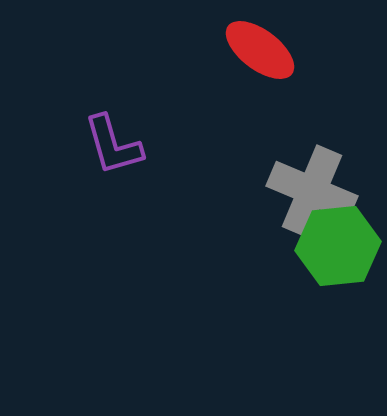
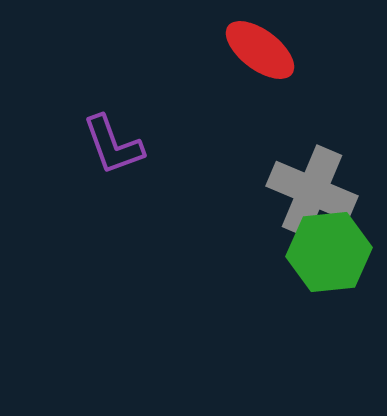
purple L-shape: rotated 4 degrees counterclockwise
green hexagon: moved 9 px left, 6 px down
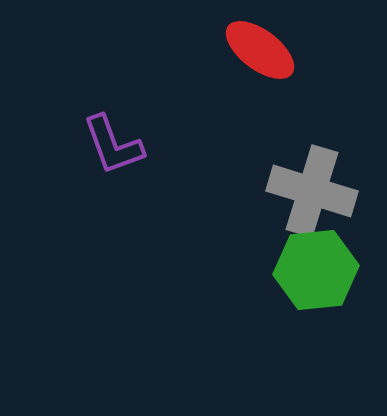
gray cross: rotated 6 degrees counterclockwise
green hexagon: moved 13 px left, 18 px down
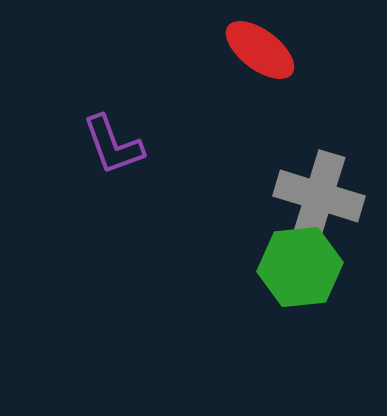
gray cross: moved 7 px right, 5 px down
green hexagon: moved 16 px left, 3 px up
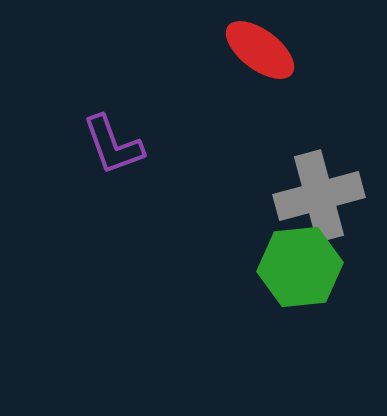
gray cross: rotated 32 degrees counterclockwise
